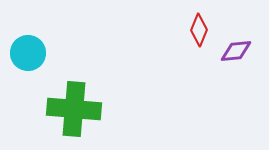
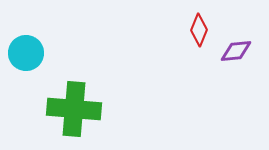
cyan circle: moved 2 px left
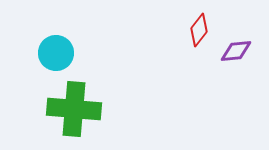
red diamond: rotated 16 degrees clockwise
cyan circle: moved 30 px right
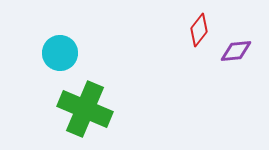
cyan circle: moved 4 px right
green cross: moved 11 px right; rotated 18 degrees clockwise
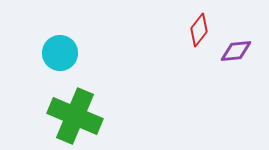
green cross: moved 10 px left, 7 px down
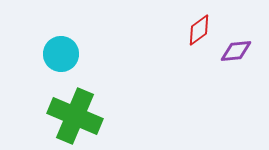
red diamond: rotated 16 degrees clockwise
cyan circle: moved 1 px right, 1 px down
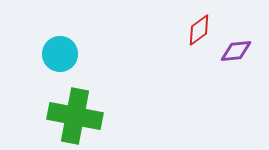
cyan circle: moved 1 px left
green cross: rotated 12 degrees counterclockwise
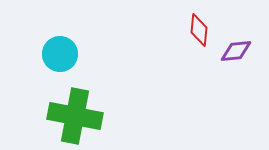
red diamond: rotated 48 degrees counterclockwise
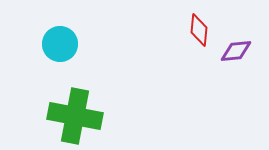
cyan circle: moved 10 px up
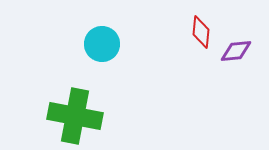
red diamond: moved 2 px right, 2 px down
cyan circle: moved 42 px right
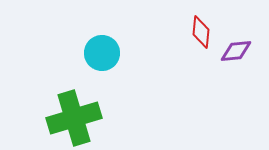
cyan circle: moved 9 px down
green cross: moved 1 px left, 2 px down; rotated 28 degrees counterclockwise
